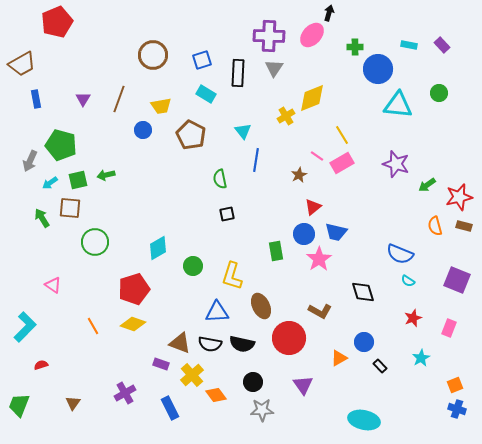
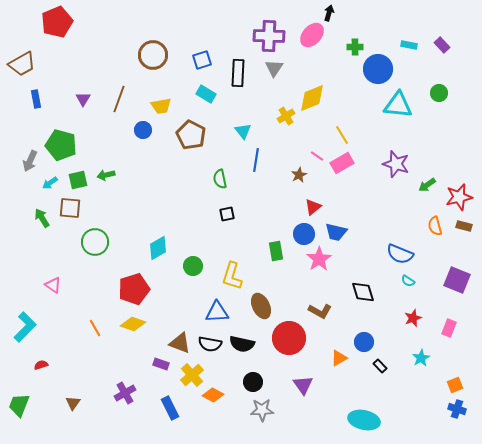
orange line at (93, 326): moved 2 px right, 2 px down
orange diamond at (216, 395): moved 3 px left; rotated 25 degrees counterclockwise
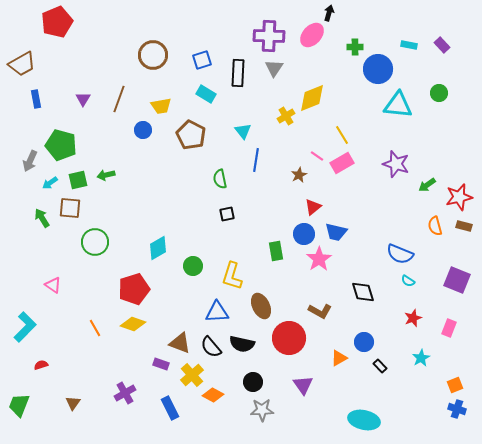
black semicircle at (210, 344): moved 1 px right, 3 px down; rotated 40 degrees clockwise
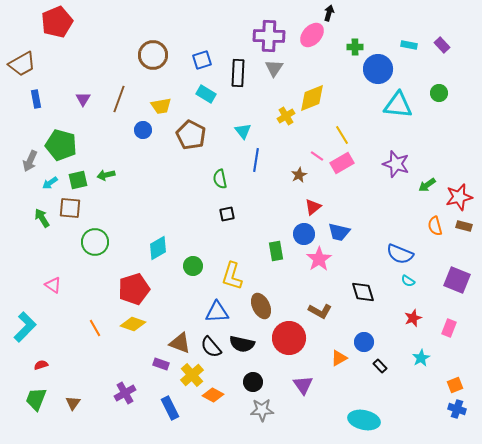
blue trapezoid at (336, 232): moved 3 px right
green trapezoid at (19, 405): moved 17 px right, 6 px up
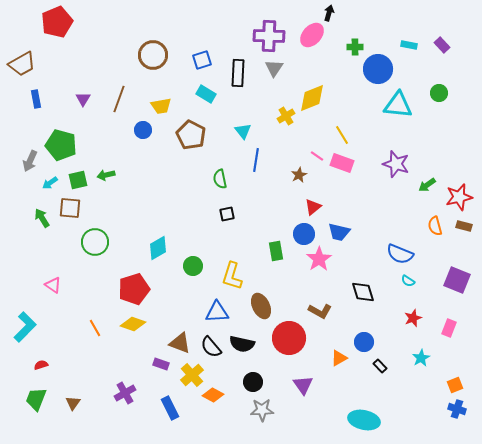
pink rectangle at (342, 163): rotated 50 degrees clockwise
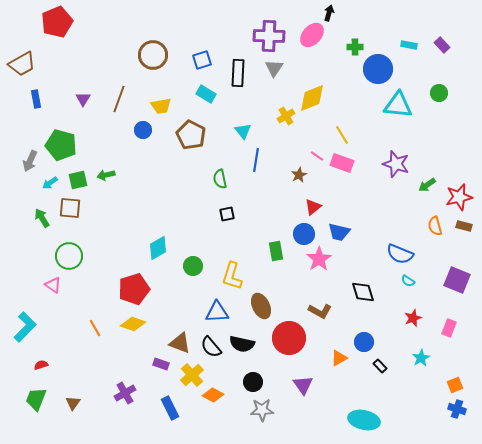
green circle at (95, 242): moved 26 px left, 14 px down
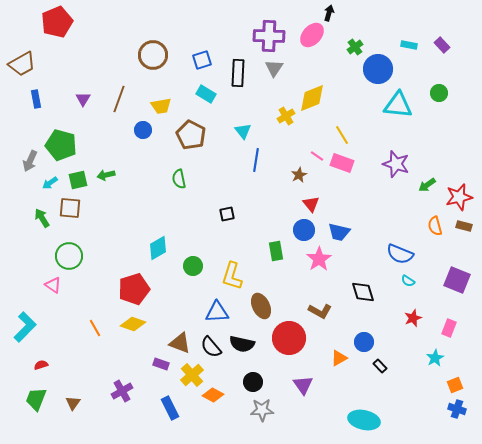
green cross at (355, 47): rotated 35 degrees counterclockwise
green semicircle at (220, 179): moved 41 px left
red triangle at (313, 207): moved 2 px left, 3 px up; rotated 30 degrees counterclockwise
blue circle at (304, 234): moved 4 px up
cyan star at (421, 358): moved 14 px right
purple cross at (125, 393): moved 3 px left, 2 px up
